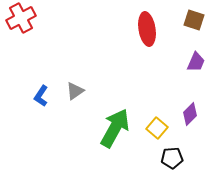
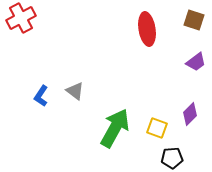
purple trapezoid: rotated 30 degrees clockwise
gray triangle: rotated 48 degrees counterclockwise
yellow square: rotated 20 degrees counterclockwise
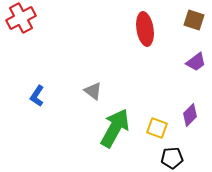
red ellipse: moved 2 px left
gray triangle: moved 18 px right
blue L-shape: moved 4 px left
purple diamond: moved 1 px down
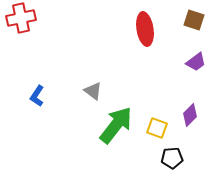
red cross: rotated 16 degrees clockwise
green arrow: moved 1 px right, 3 px up; rotated 9 degrees clockwise
